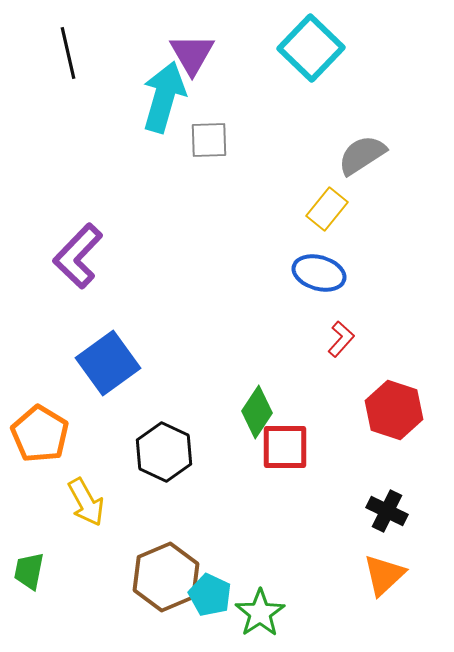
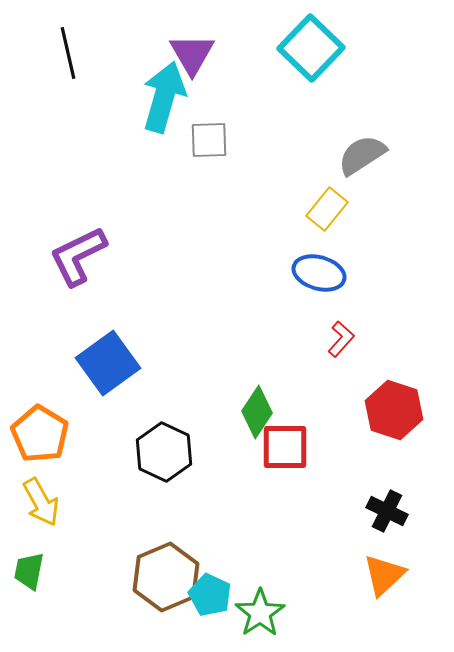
purple L-shape: rotated 20 degrees clockwise
yellow arrow: moved 45 px left
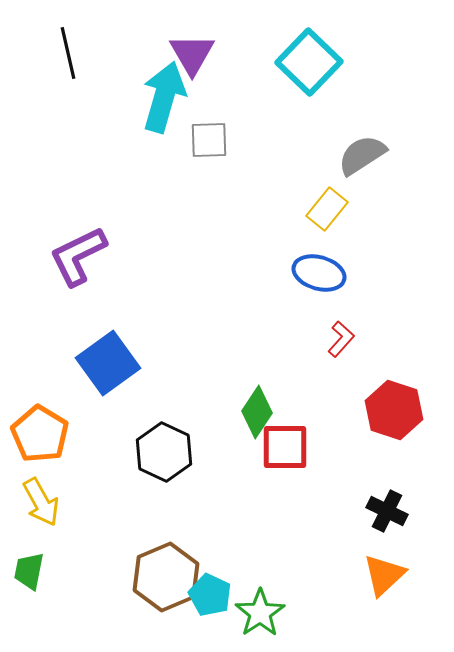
cyan square: moved 2 px left, 14 px down
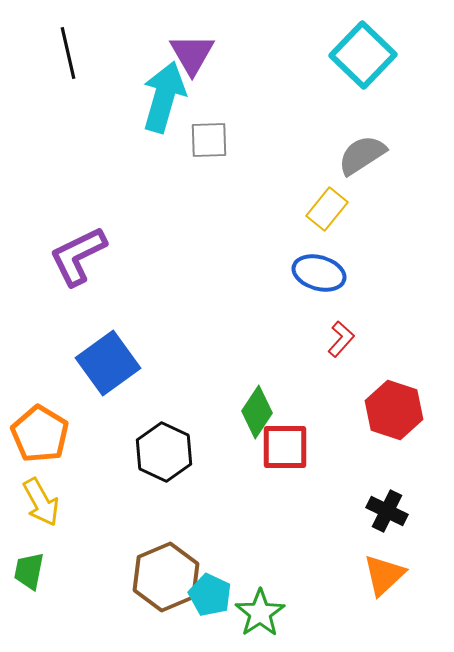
cyan square: moved 54 px right, 7 px up
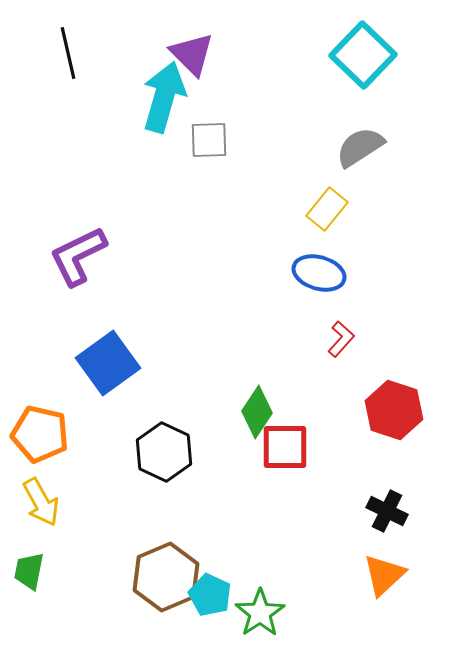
purple triangle: rotated 15 degrees counterclockwise
gray semicircle: moved 2 px left, 8 px up
orange pentagon: rotated 18 degrees counterclockwise
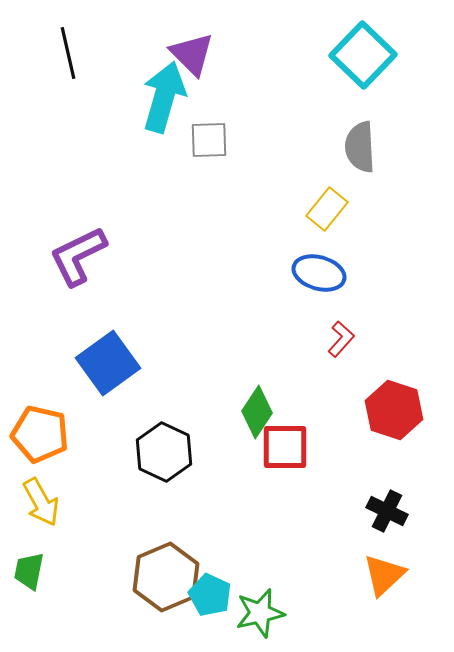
gray semicircle: rotated 60 degrees counterclockwise
green star: rotated 21 degrees clockwise
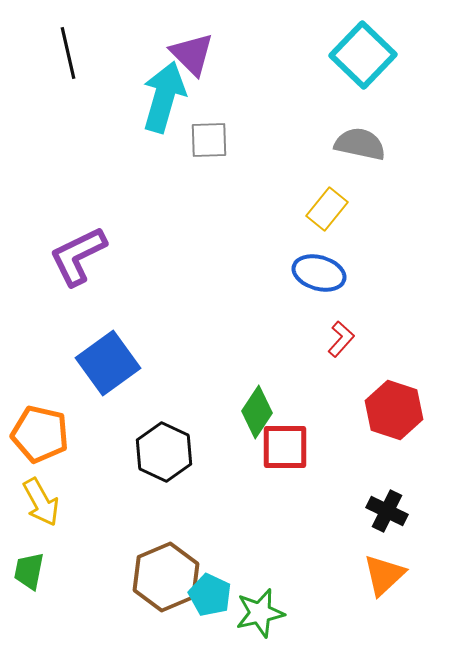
gray semicircle: moved 3 px up; rotated 105 degrees clockwise
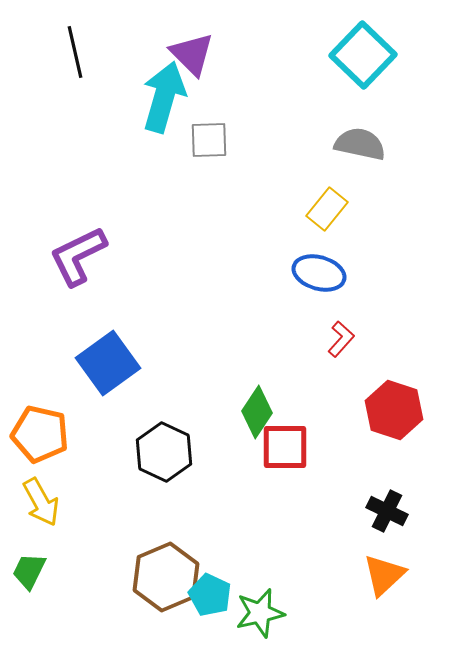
black line: moved 7 px right, 1 px up
green trapezoid: rotated 15 degrees clockwise
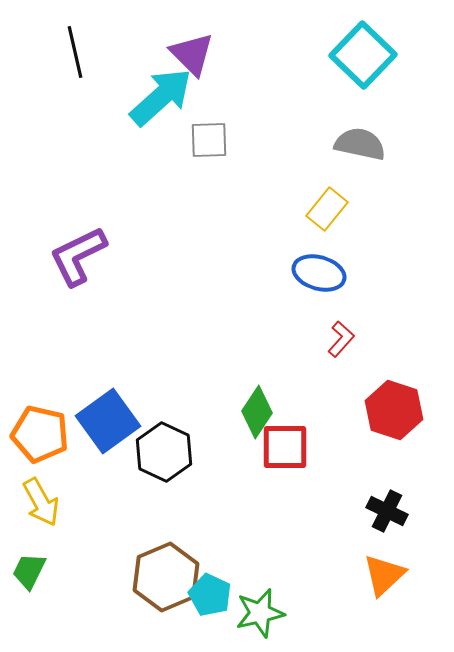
cyan arrow: moved 3 px left; rotated 32 degrees clockwise
blue square: moved 58 px down
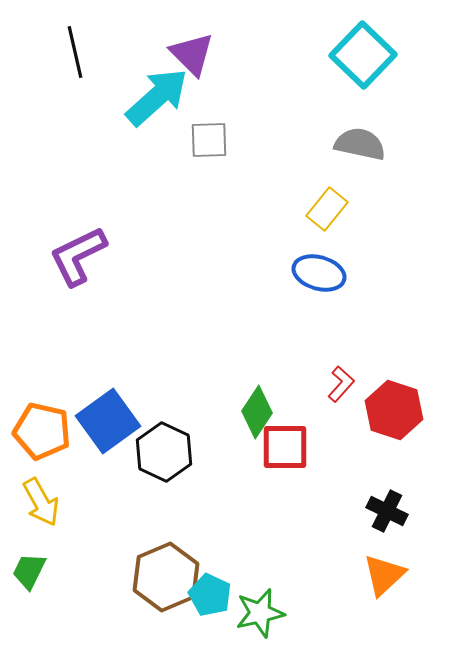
cyan arrow: moved 4 px left
red L-shape: moved 45 px down
orange pentagon: moved 2 px right, 3 px up
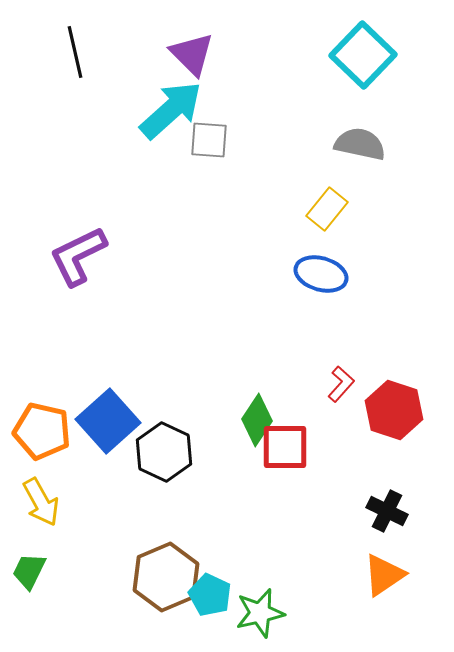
cyan arrow: moved 14 px right, 13 px down
gray square: rotated 6 degrees clockwise
blue ellipse: moved 2 px right, 1 px down
green diamond: moved 8 px down
blue square: rotated 6 degrees counterclockwise
orange triangle: rotated 9 degrees clockwise
